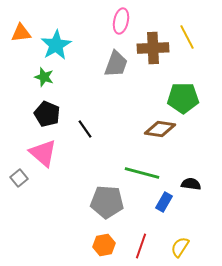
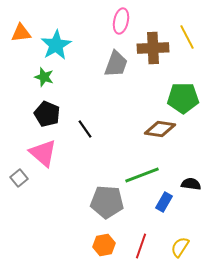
green line: moved 2 px down; rotated 36 degrees counterclockwise
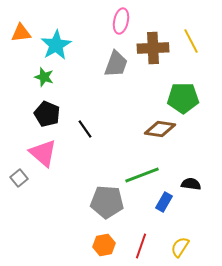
yellow line: moved 4 px right, 4 px down
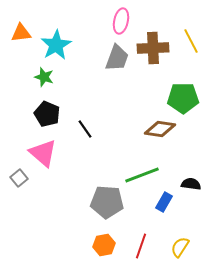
gray trapezoid: moved 1 px right, 6 px up
